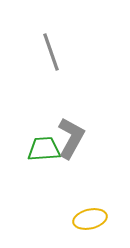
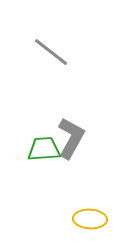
gray line: rotated 33 degrees counterclockwise
yellow ellipse: rotated 16 degrees clockwise
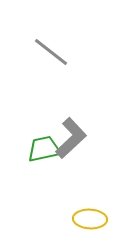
gray L-shape: rotated 18 degrees clockwise
green trapezoid: rotated 8 degrees counterclockwise
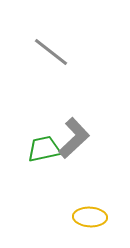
gray L-shape: moved 3 px right
yellow ellipse: moved 2 px up
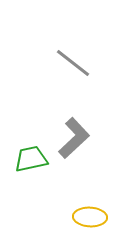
gray line: moved 22 px right, 11 px down
green trapezoid: moved 13 px left, 10 px down
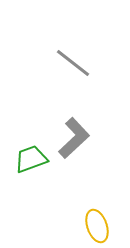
green trapezoid: rotated 8 degrees counterclockwise
yellow ellipse: moved 7 px right, 9 px down; rotated 68 degrees clockwise
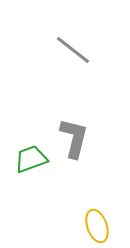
gray line: moved 13 px up
gray L-shape: rotated 33 degrees counterclockwise
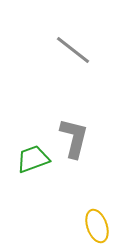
green trapezoid: moved 2 px right
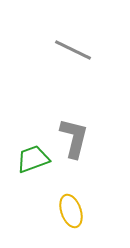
gray line: rotated 12 degrees counterclockwise
yellow ellipse: moved 26 px left, 15 px up
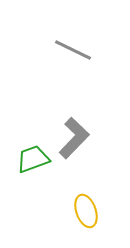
gray L-shape: rotated 30 degrees clockwise
yellow ellipse: moved 15 px right
